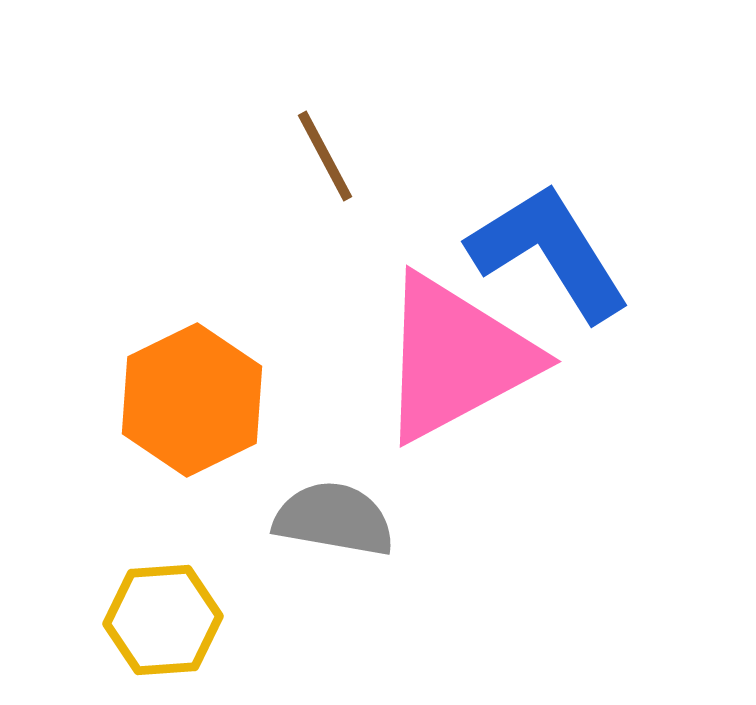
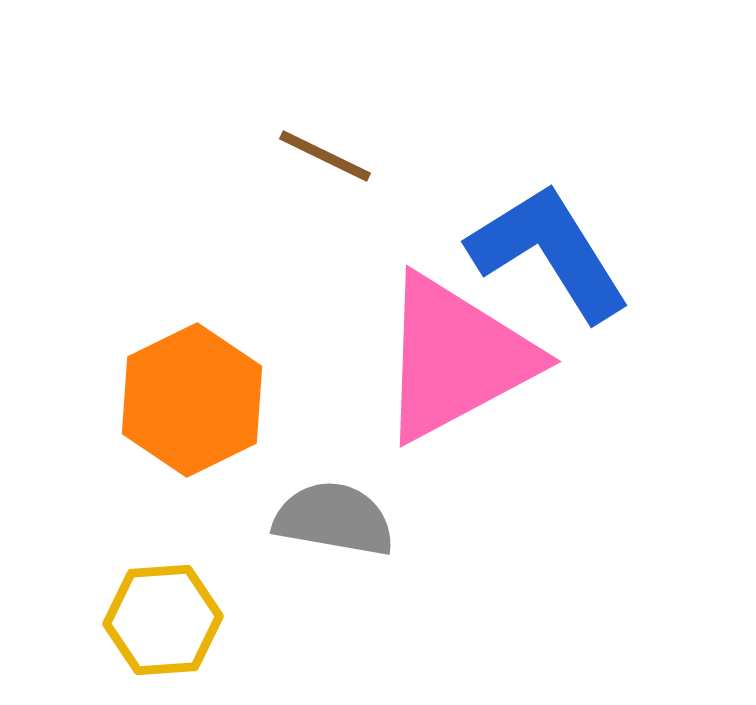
brown line: rotated 36 degrees counterclockwise
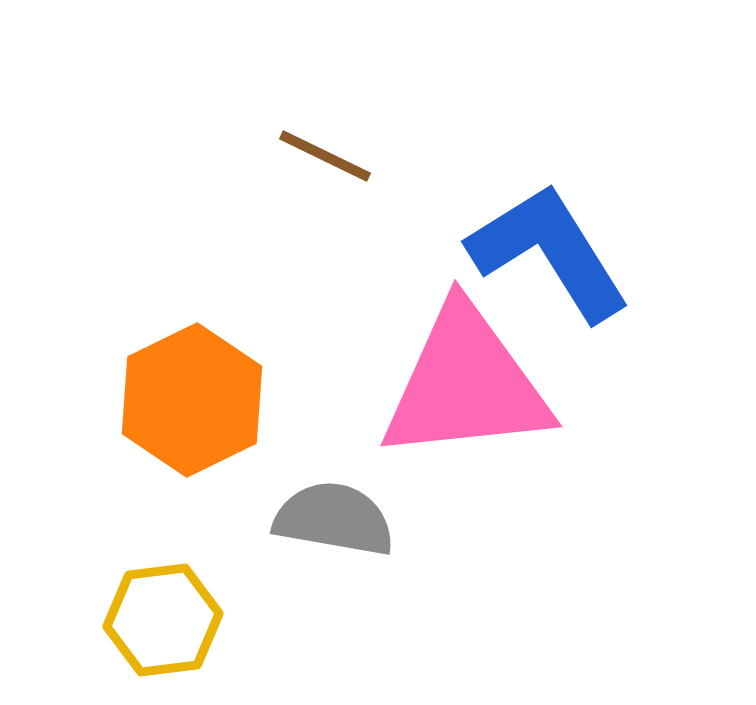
pink triangle: moved 10 px right, 26 px down; rotated 22 degrees clockwise
yellow hexagon: rotated 3 degrees counterclockwise
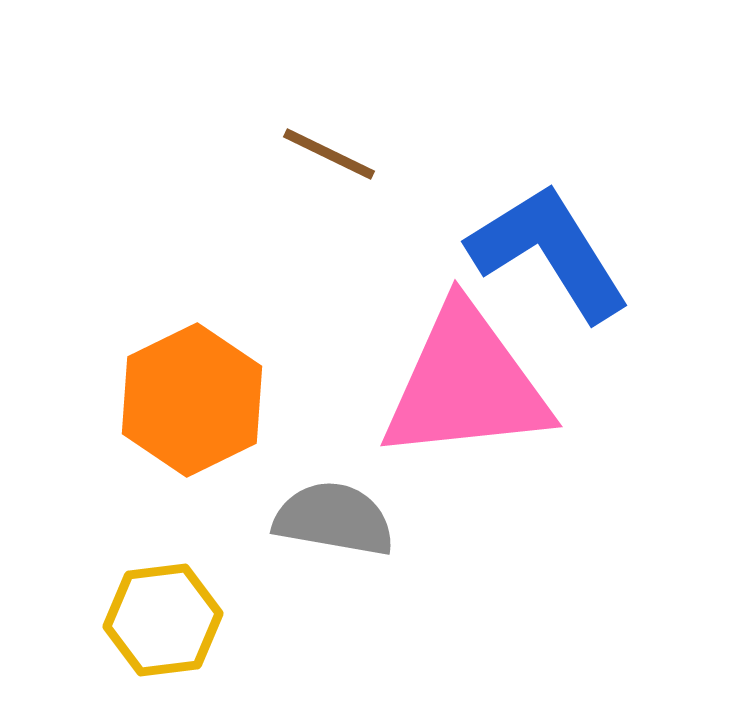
brown line: moved 4 px right, 2 px up
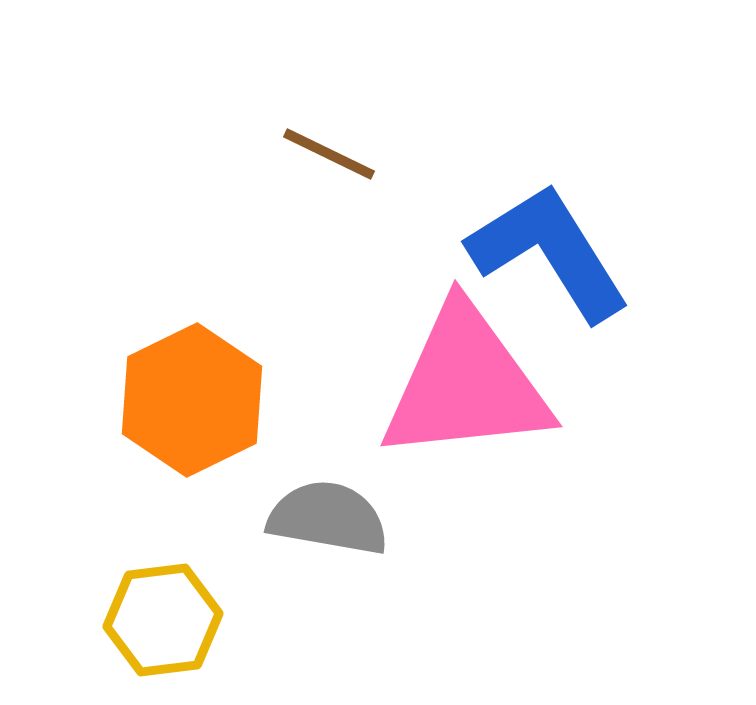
gray semicircle: moved 6 px left, 1 px up
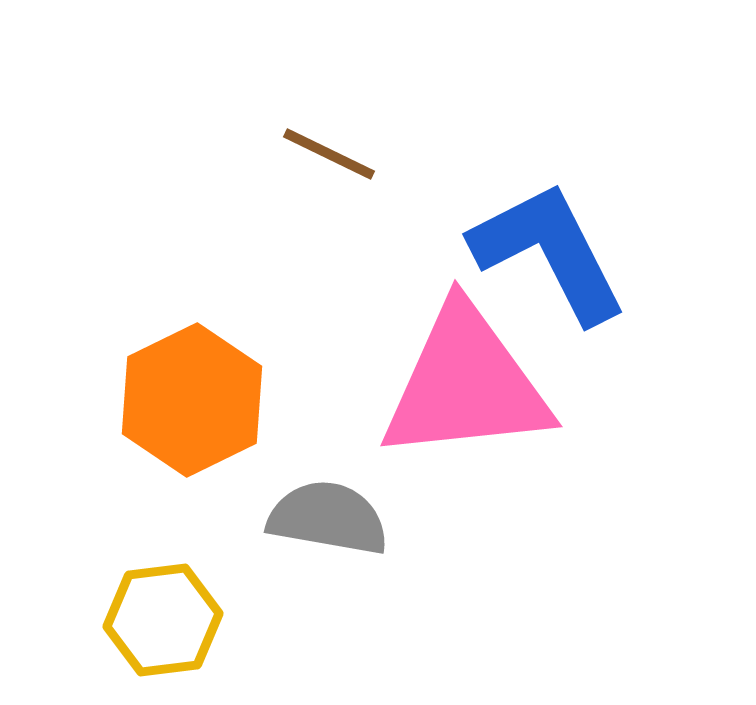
blue L-shape: rotated 5 degrees clockwise
